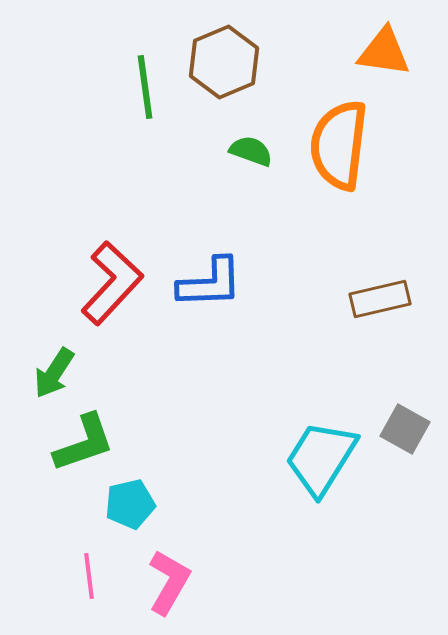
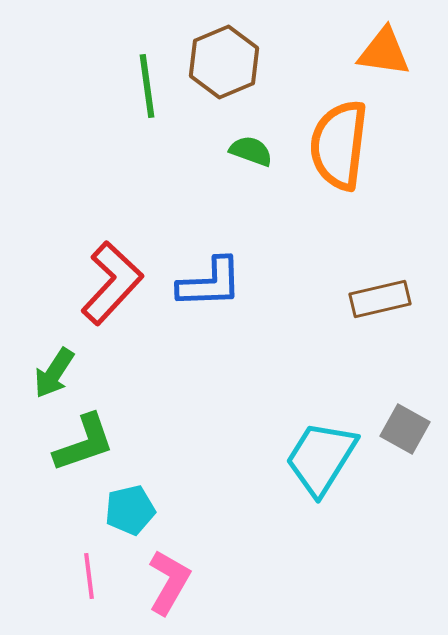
green line: moved 2 px right, 1 px up
cyan pentagon: moved 6 px down
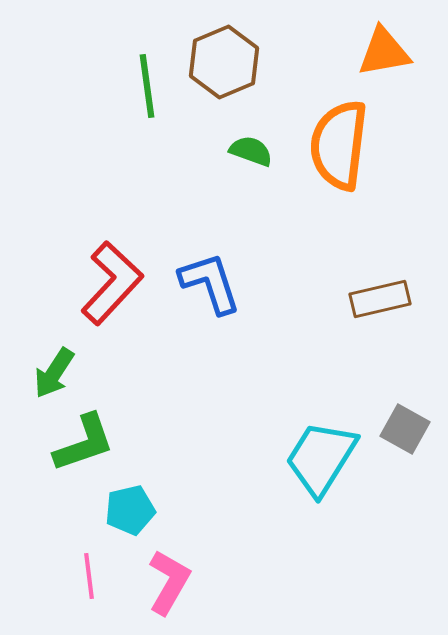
orange triangle: rotated 18 degrees counterclockwise
blue L-shape: rotated 106 degrees counterclockwise
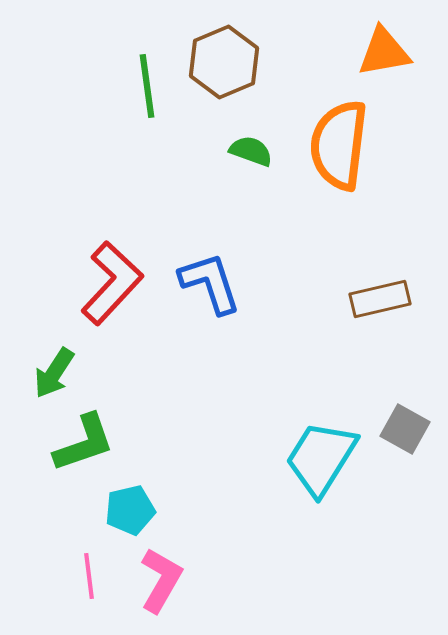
pink L-shape: moved 8 px left, 2 px up
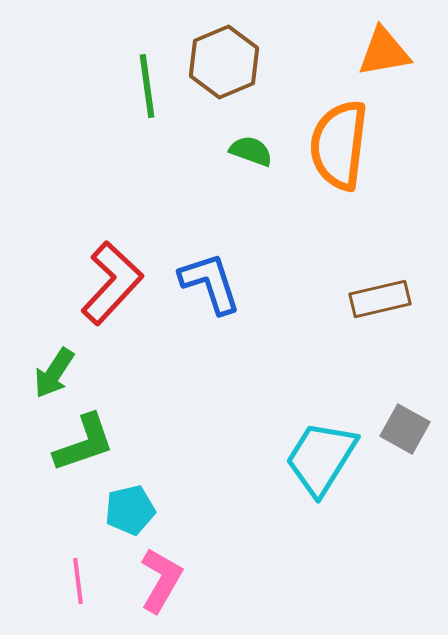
pink line: moved 11 px left, 5 px down
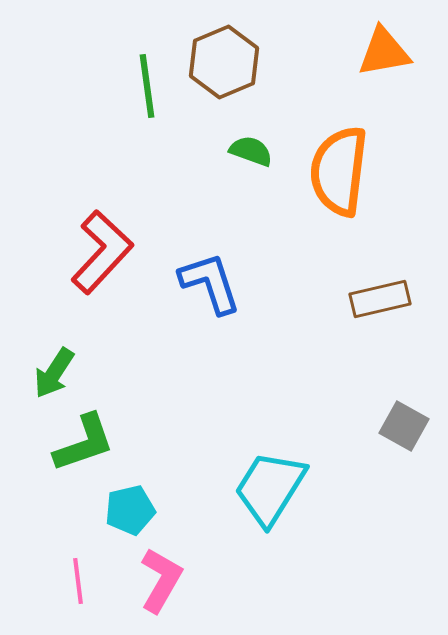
orange semicircle: moved 26 px down
red L-shape: moved 10 px left, 31 px up
gray square: moved 1 px left, 3 px up
cyan trapezoid: moved 51 px left, 30 px down
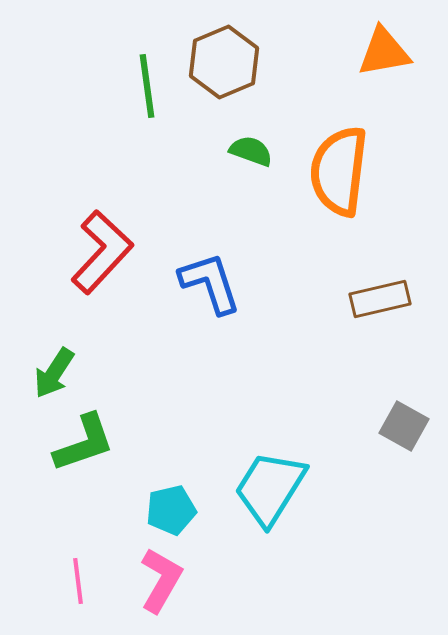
cyan pentagon: moved 41 px right
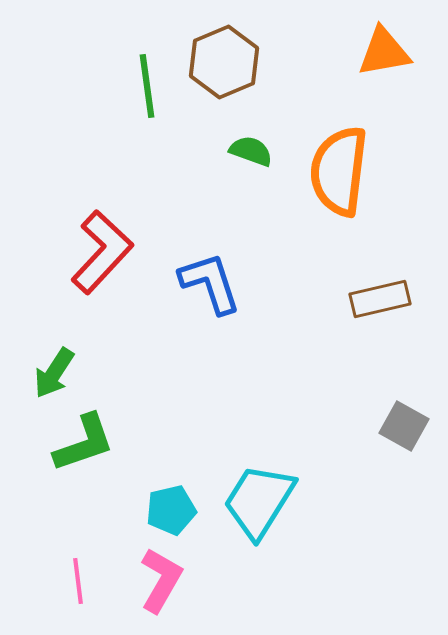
cyan trapezoid: moved 11 px left, 13 px down
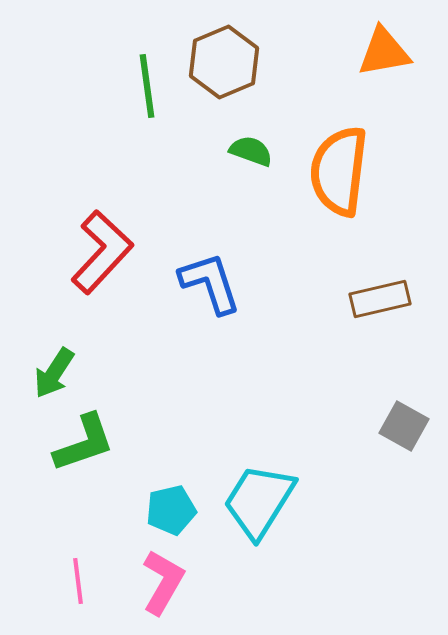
pink L-shape: moved 2 px right, 2 px down
